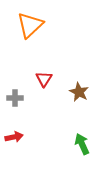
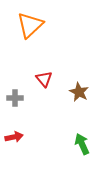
red triangle: rotated 12 degrees counterclockwise
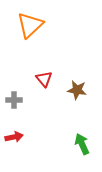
brown star: moved 2 px left, 2 px up; rotated 18 degrees counterclockwise
gray cross: moved 1 px left, 2 px down
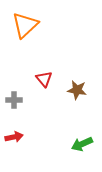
orange triangle: moved 5 px left
green arrow: rotated 90 degrees counterclockwise
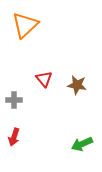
brown star: moved 5 px up
red arrow: rotated 120 degrees clockwise
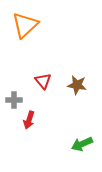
red triangle: moved 1 px left, 2 px down
red arrow: moved 15 px right, 17 px up
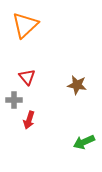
red triangle: moved 16 px left, 4 px up
green arrow: moved 2 px right, 2 px up
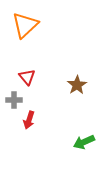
brown star: rotated 30 degrees clockwise
